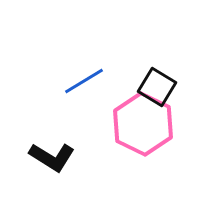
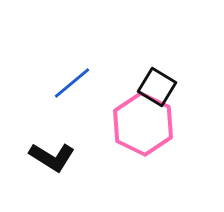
blue line: moved 12 px left, 2 px down; rotated 9 degrees counterclockwise
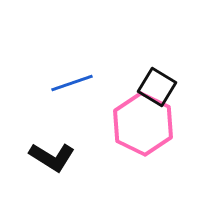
blue line: rotated 21 degrees clockwise
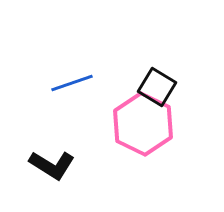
black L-shape: moved 8 px down
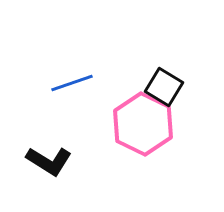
black square: moved 7 px right
black L-shape: moved 3 px left, 4 px up
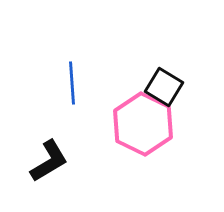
blue line: rotated 75 degrees counterclockwise
black L-shape: rotated 63 degrees counterclockwise
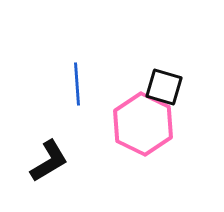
blue line: moved 5 px right, 1 px down
black square: rotated 15 degrees counterclockwise
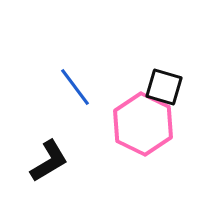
blue line: moved 2 px left, 3 px down; rotated 33 degrees counterclockwise
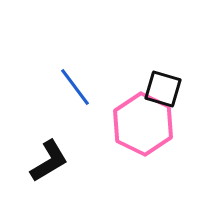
black square: moved 1 px left, 2 px down
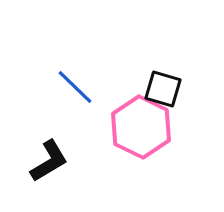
blue line: rotated 9 degrees counterclockwise
pink hexagon: moved 2 px left, 3 px down
